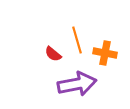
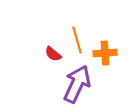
orange cross: rotated 15 degrees counterclockwise
purple arrow: rotated 54 degrees counterclockwise
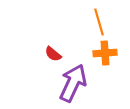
orange line: moved 22 px right, 18 px up
purple arrow: moved 4 px left, 1 px up
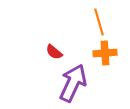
red semicircle: moved 1 px right, 2 px up
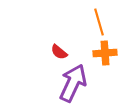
red semicircle: moved 5 px right
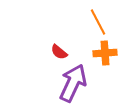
orange line: moved 1 px left; rotated 12 degrees counterclockwise
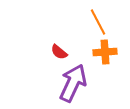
orange cross: moved 1 px up
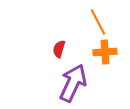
red semicircle: moved 3 px up; rotated 66 degrees clockwise
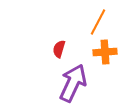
orange line: rotated 56 degrees clockwise
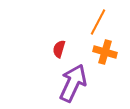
orange cross: rotated 20 degrees clockwise
